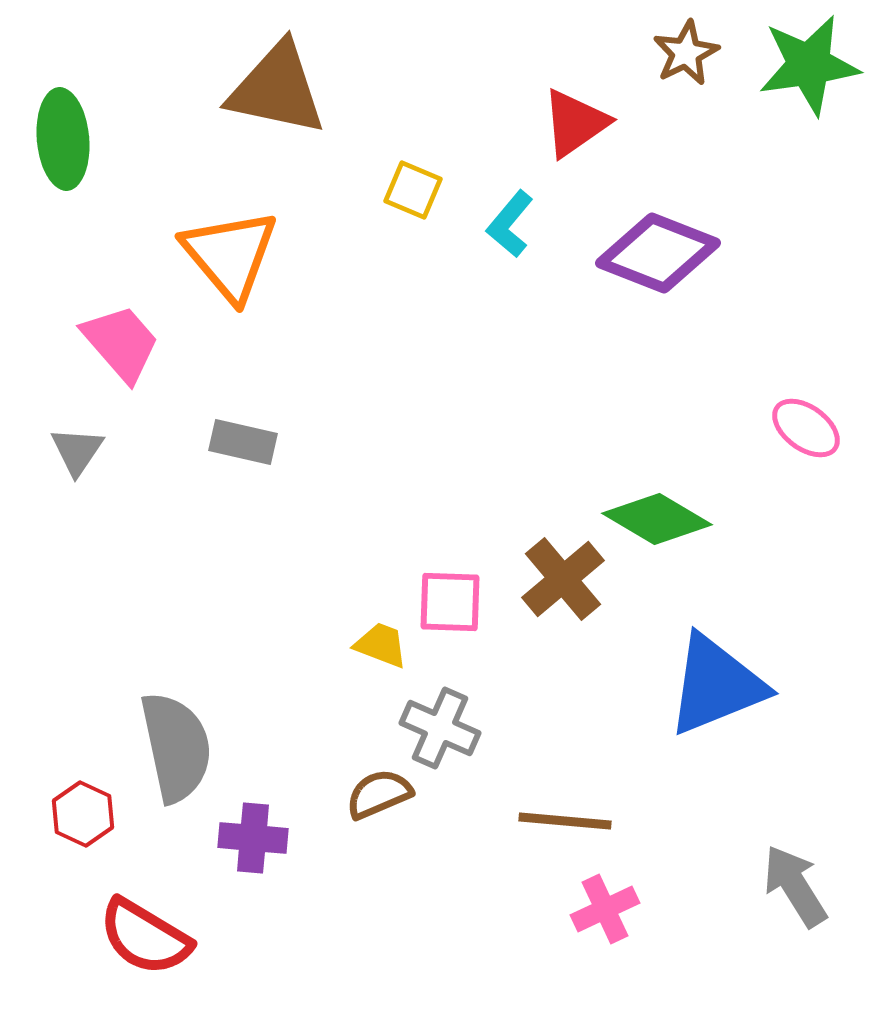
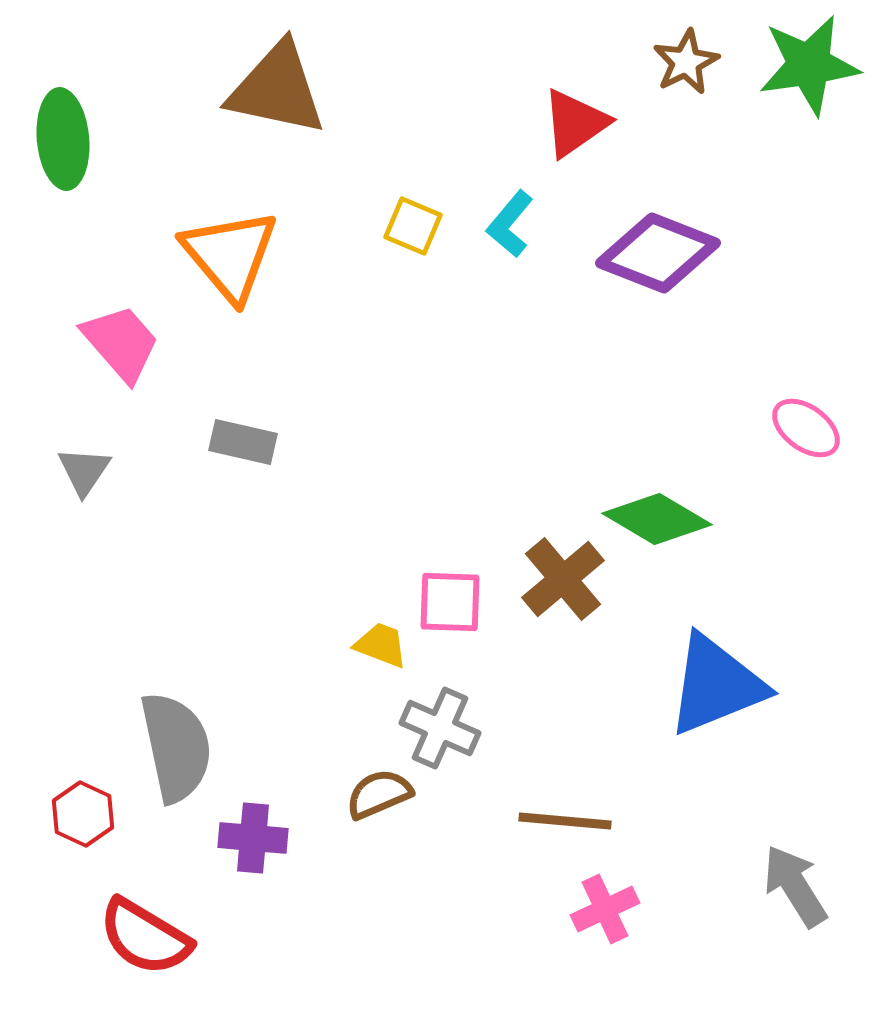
brown star: moved 9 px down
yellow square: moved 36 px down
gray triangle: moved 7 px right, 20 px down
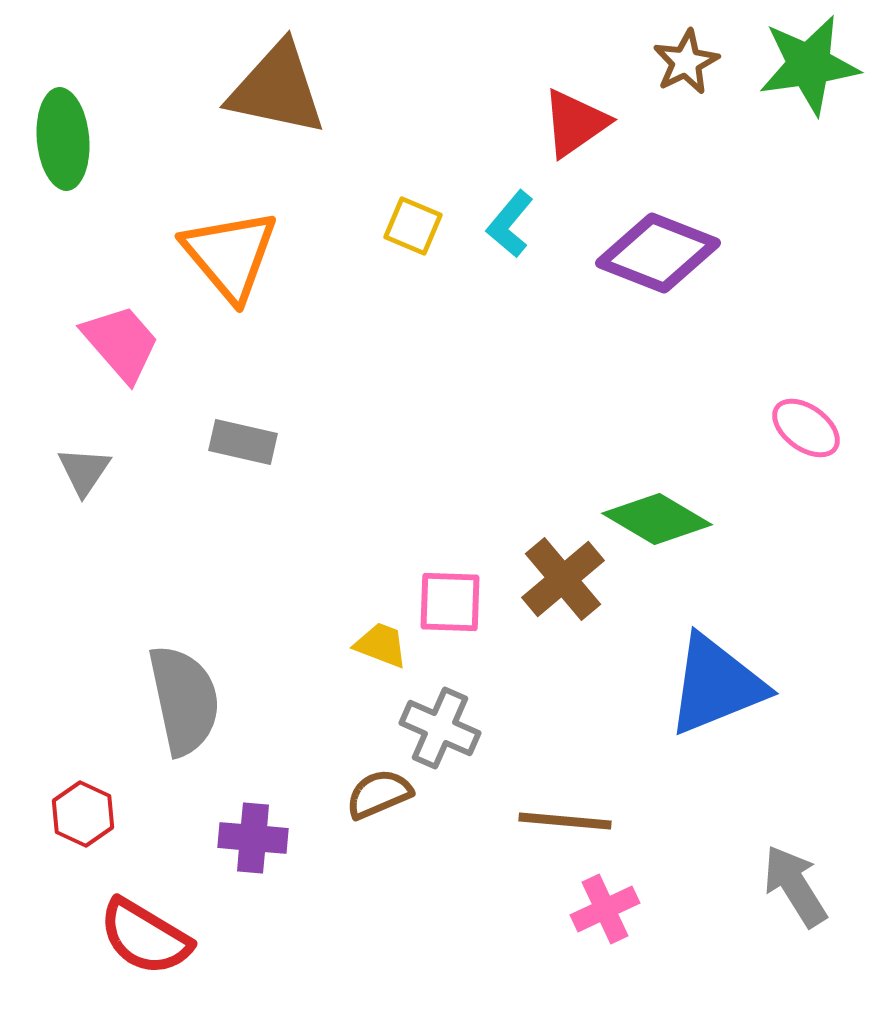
gray semicircle: moved 8 px right, 47 px up
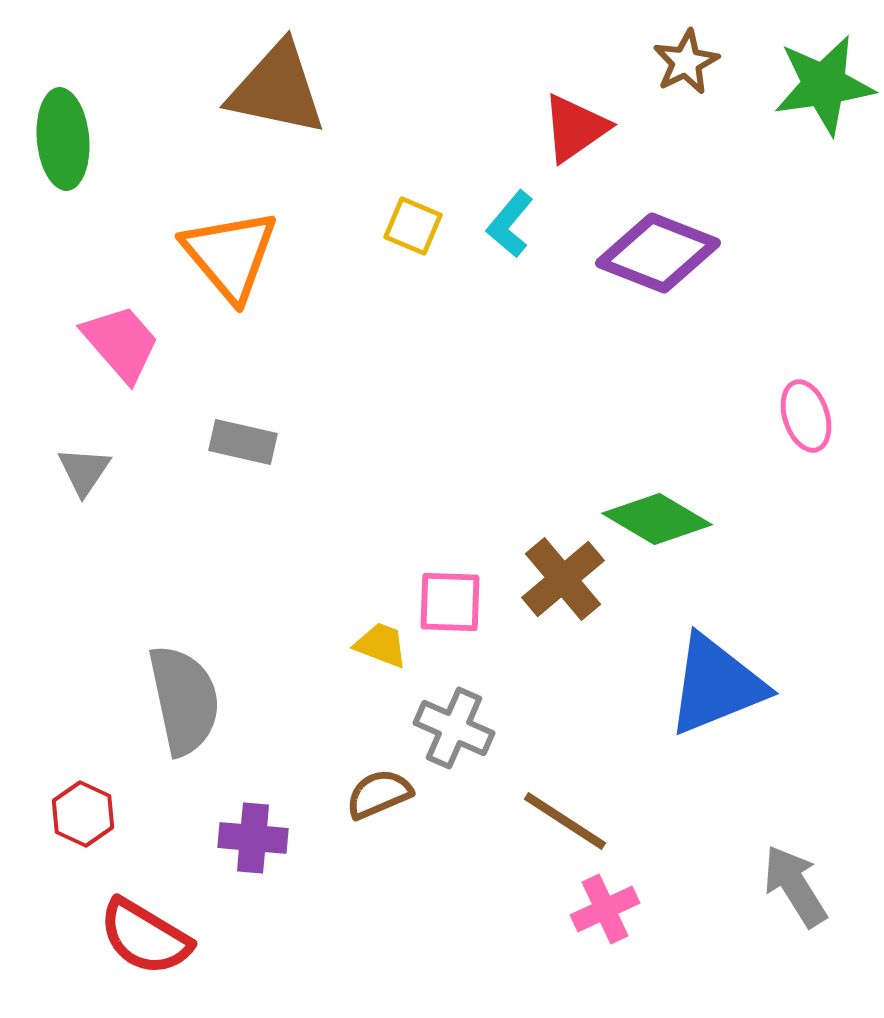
green star: moved 15 px right, 20 px down
red triangle: moved 5 px down
pink ellipse: moved 12 px up; rotated 36 degrees clockwise
gray cross: moved 14 px right
brown line: rotated 28 degrees clockwise
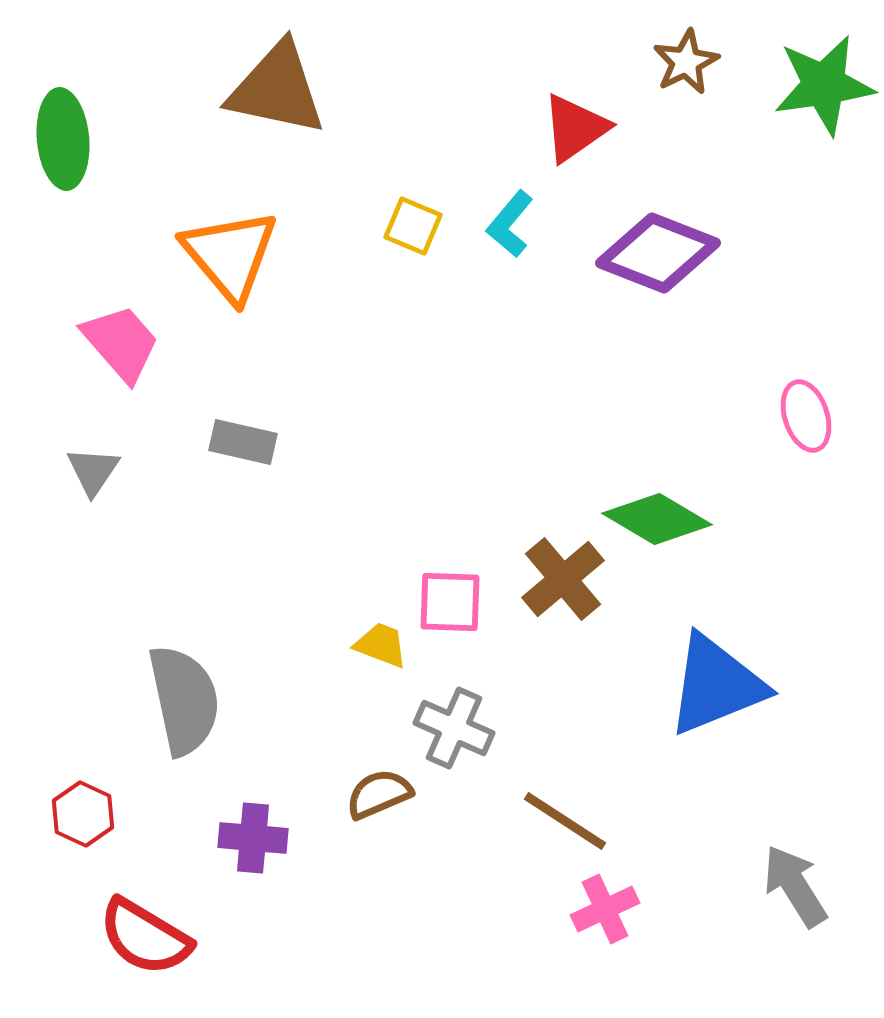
gray triangle: moved 9 px right
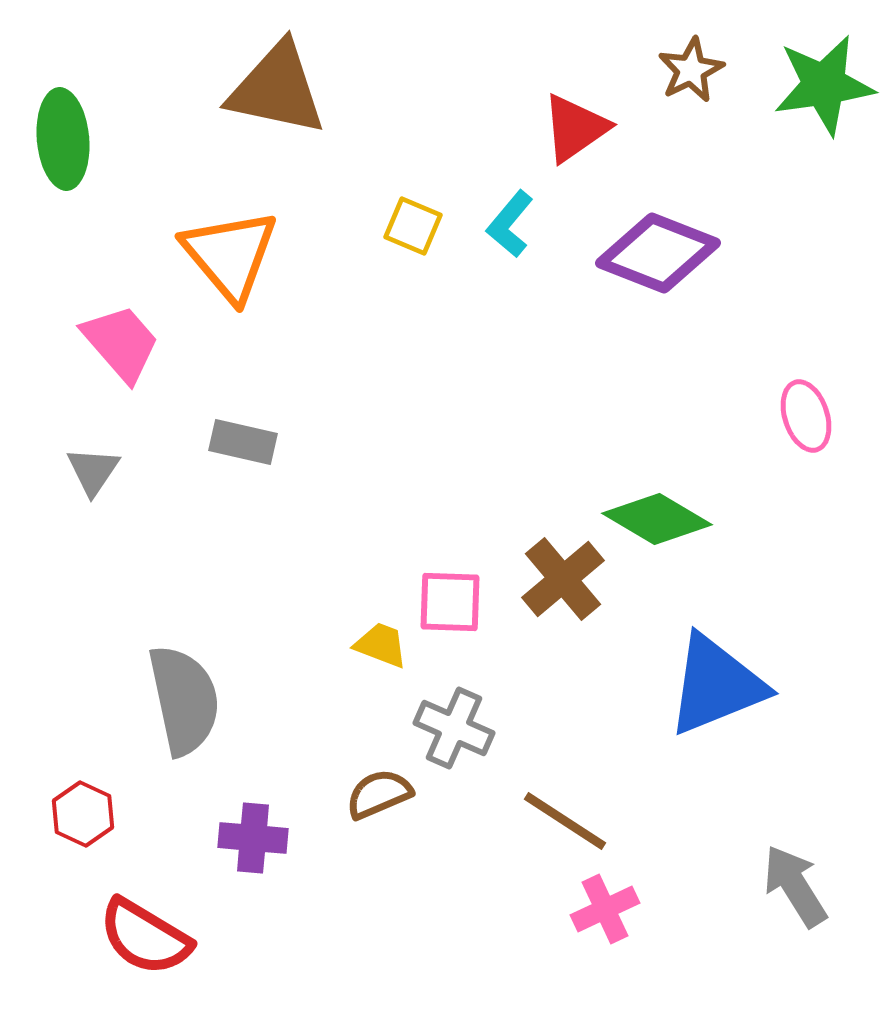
brown star: moved 5 px right, 8 px down
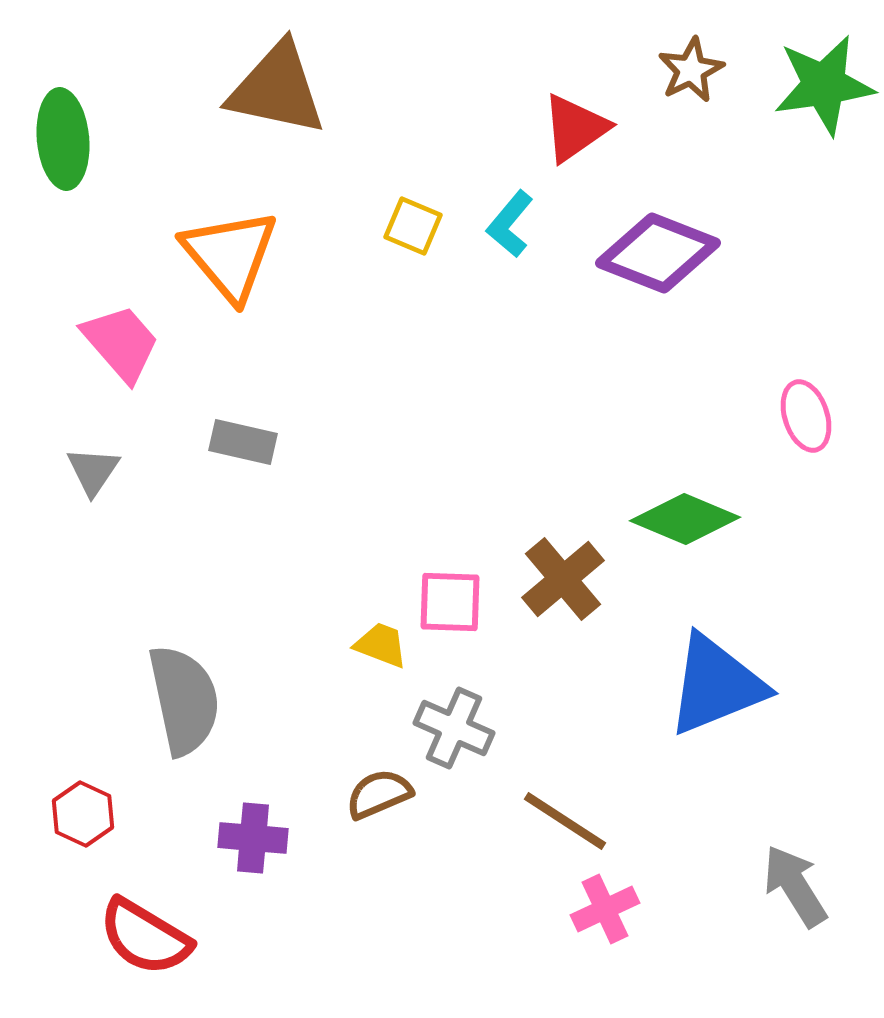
green diamond: moved 28 px right; rotated 8 degrees counterclockwise
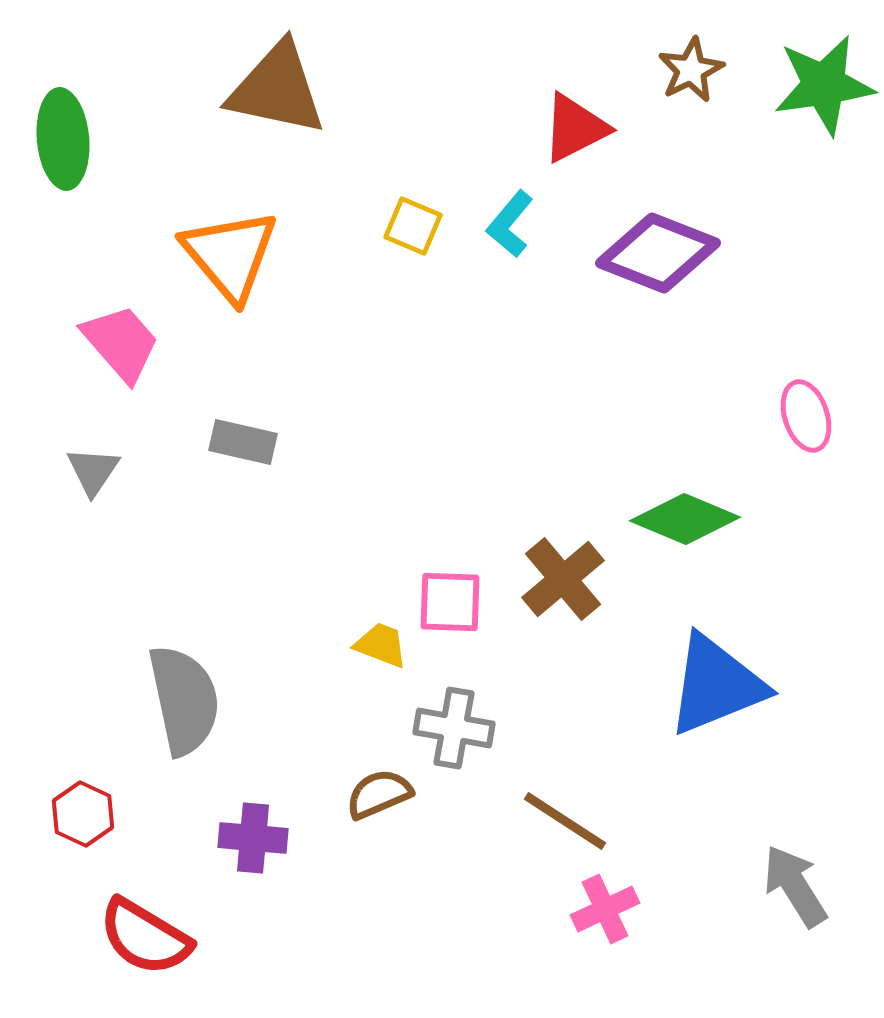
red triangle: rotated 8 degrees clockwise
gray cross: rotated 14 degrees counterclockwise
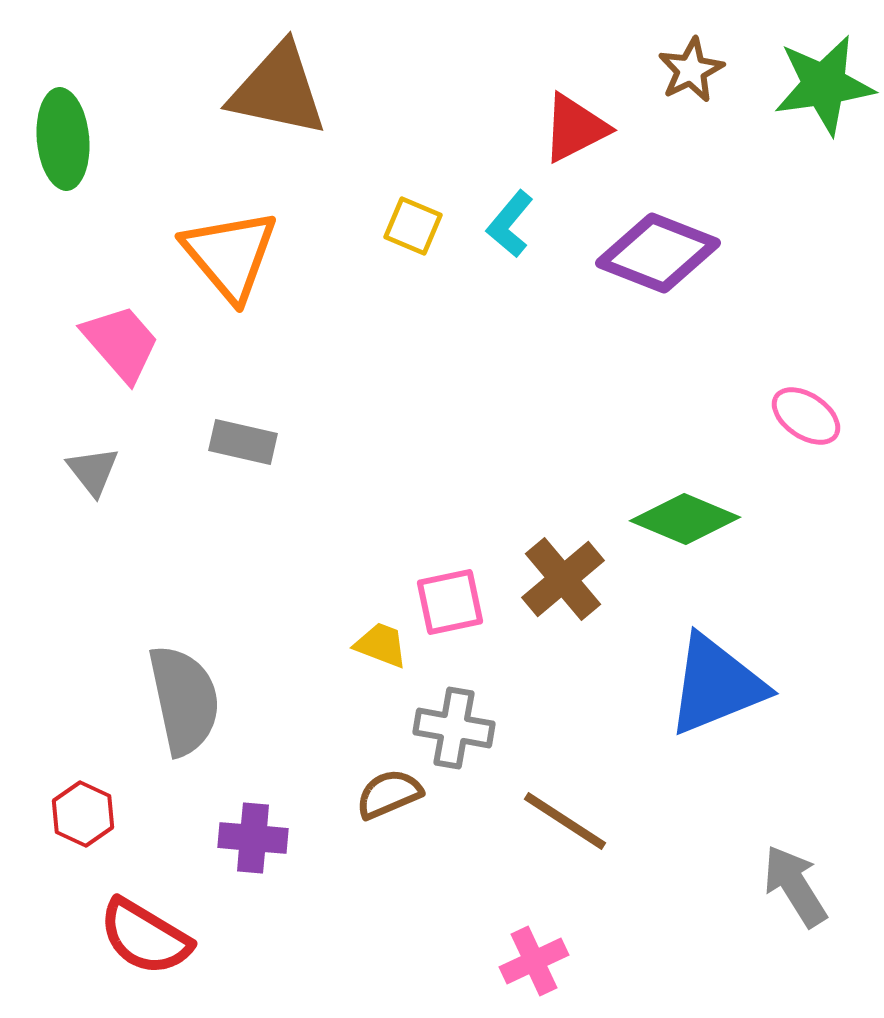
brown triangle: moved 1 px right, 1 px down
pink ellipse: rotated 38 degrees counterclockwise
gray triangle: rotated 12 degrees counterclockwise
pink square: rotated 14 degrees counterclockwise
brown semicircle: moved 10 px right
pink cross: moved 71 px left, 52 px down
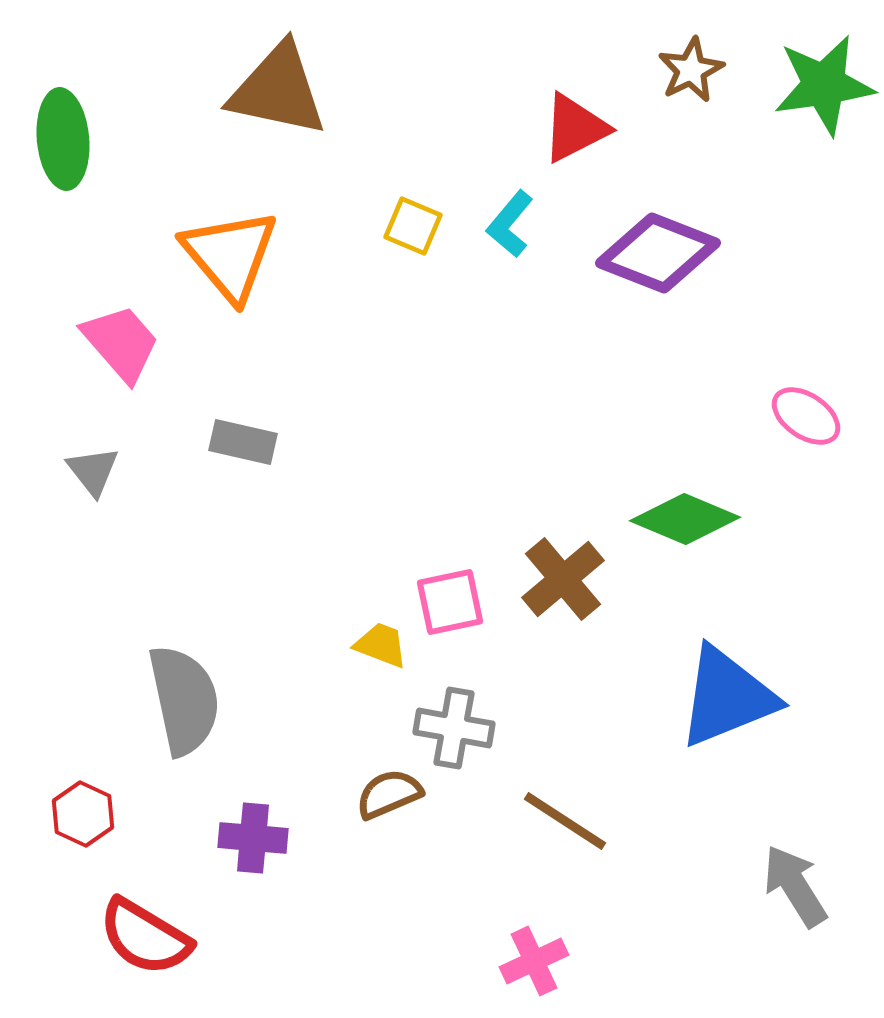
blue triangle: moved 11 px right, 12 px down
